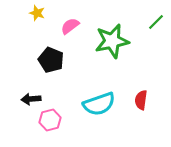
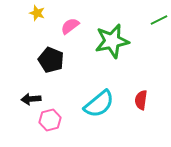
green line: moved 3 px right, 2 px up; rotated 18 degrees clockwise
cyan semicircle: rotated 20 degrees counterclockwise
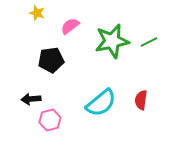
green line: moved 10 px left, 22 px down
black pentagon: rotated 30 degrees counterclockwise
cyan semicircle: moved 2 px right, 1 px up
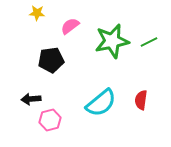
yellow star: rotated 14 degrees counterclockwise
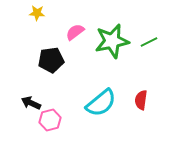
pink semicircle: moved 5 px right, 6 px down
black arrow: moved 4 px down; rotated 30 degrees clockwise
